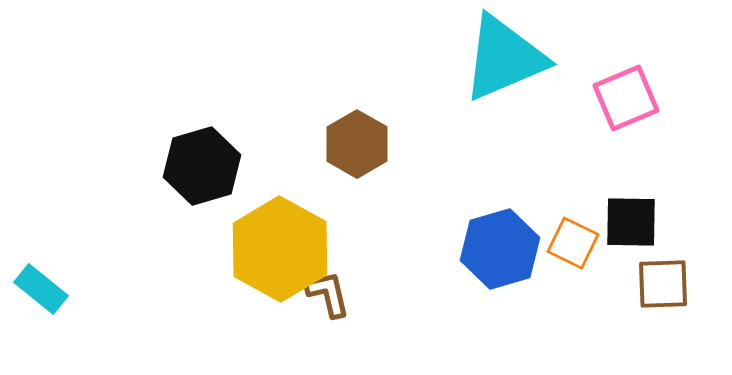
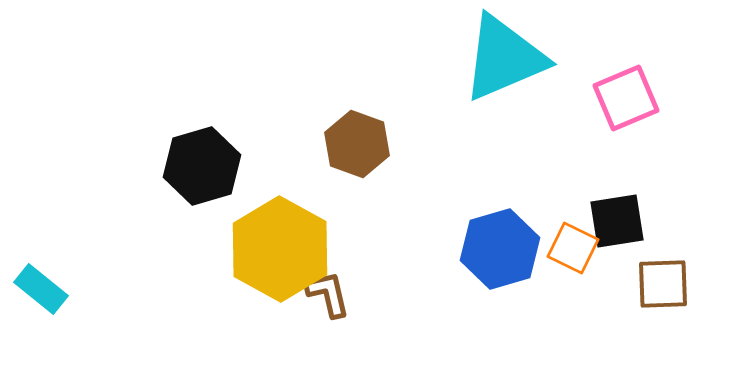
brown hexagon: rotated 10 degrees counterclockwise
black square: moved 14 px left, 1 px up; rotated 10 degrees counterclockwise
orange square: moved 5 px down
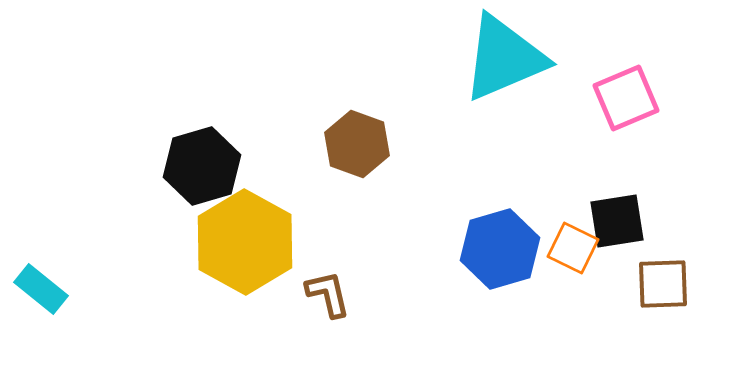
yellow hexagon: moved 35 px left, 7 px up
